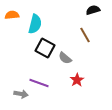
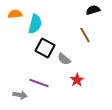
orange semicircle: moved 3 px right, 1 px up
gray semicircle: moved 1 px left, 1 px down
gray arrow: moved 1 px left, 1 px down
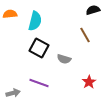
orange semicircle: moved 5 px left
cyan semicircle: moved 3 px up
black square: moved 6 px left
gray semicircle: rotated 24 degrees counterclockwise
red star: moved 12 px right, 2 px down
gray arrow: moved 7 px left, 2 px up; rotated 24 degrees counterclockwise
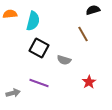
cyan semicircle: moved 2 px left
brown line: moved 2 px left, 1 px up
gray semicircle: moved 1 px down
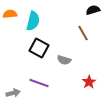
brown line: moved 1 px up
